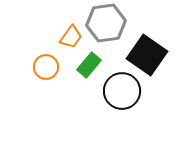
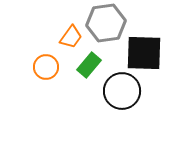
black square: moved 3 px left, 2 px up; rotated 33 degrees counterclockwise
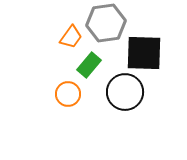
orange circle: moved 22 px right, 27 px down
black circle: moved 3 px right, 1 px down
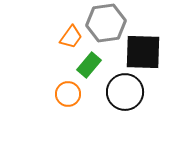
black square: moved 1 px left, 1 px up
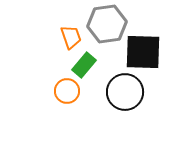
gray hexagon: moved 1 px right, 1 px down
orange trapezoid: rotated 55 degrees counterclockwise
green rectangle: moved 5 px left
orange circle: moved 1 px left, 3 px up
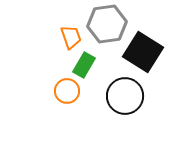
black square: rotated 30 degrees clockwise
green rectangle: rotated 10 degrees counterclockwise
black circle: moved 4 px down
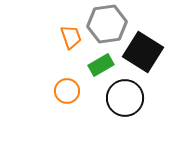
green rectangle: moved 17 px right; rotated 30 degrees clockwise
black circle: moved 2 px down
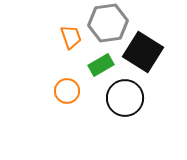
gray hexagon: moved 1 px right, 1 px up
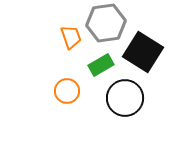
gray hexagon: moved 2 px left
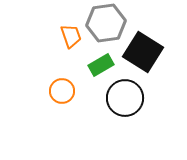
orange trapezoid: moved 1 px up
orange circle: moved 5 px left
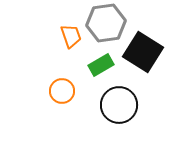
black circle: moved 6 px left, 7 px down
